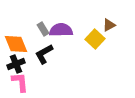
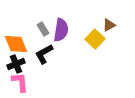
purple semicircle: rotated 100 degrees clockwise
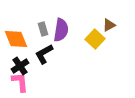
gray rectangle: rotated 16 degrees clockwise
orange diamond: moved 5 px up
black cross: moved 4 px right, 2 px down; rotated 12 degrees counterclockwise
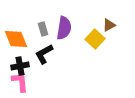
purple semicircle: moved 3 px right, 2 px up
black cross: rotated 24 degrees clockwise
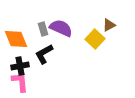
purple semicircle: moved 3 px left; rotated 75 degrees counterclockwise
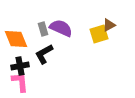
yellow square: moved 4 px right, 5 px up; rotated 30 degrees clockwise
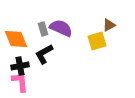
yellow square: moved 2 px left, 7 px down
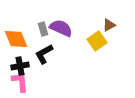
yellow square: rotated 18 degrees counterclockwise
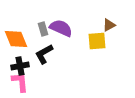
yellow square: rotated 30 degrees clockwise
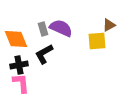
black cross: moved 1 px left, 1 px up
pink L-shape: moved 1 px right, 1 px down
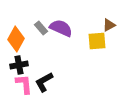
gray rectangle: moved 2 px left, 1 px up; rotated 24 degrees counterclockwise
orange diamond: rotated 50 degrees clockwise
black L-shape: moved 28 px down
pink L-shape: moved 3 px right, 1 px down
